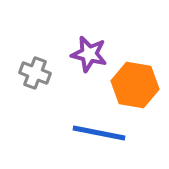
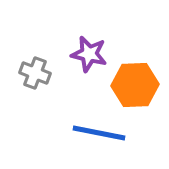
orange hexagon: rotated 12 degrees counterclockwise
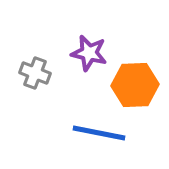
purple star: moved 1 px up
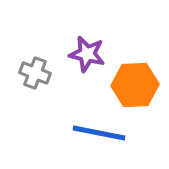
purple star: moved 2 px left, 1 px down
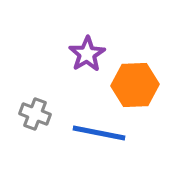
purple star: rotated 27 degrees clockwise
gray cross: moved 41 px down
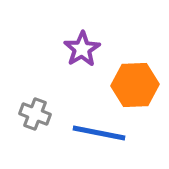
purple star: moved 5 px left, 5 px up
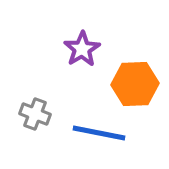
orange hexagon: moved 1 px up
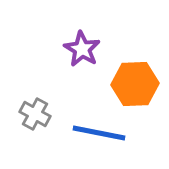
purple star: rotated 9 degrees counterclockwise
gray cross: rotated 8 degrees clockwise
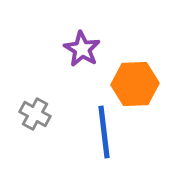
blue line: moved 5 px right, 1 px up; rotated 72 degrees clockwise
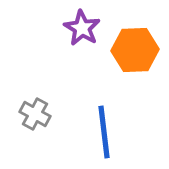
purple star: moved 21 px up
orange hexagon: moved 34 px up
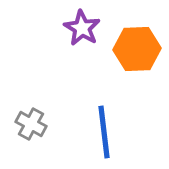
orange hexagon: moved 2 px right, 1 px up
gray cross: moved 4 px left, 10 px down
